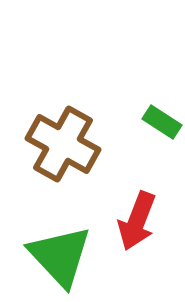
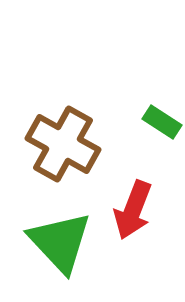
red arrow: moved 4 px left, 11 px up
green triangle: moved 14 px up
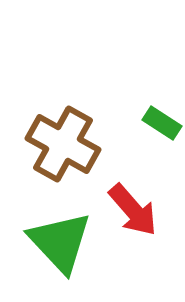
green rectangle: moved 1 px down
red arrow: rotated 62 degrees counterclockwise
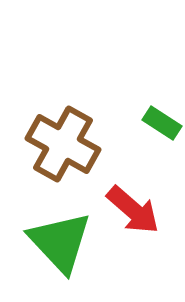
red arrow: rotated 8 degrees counterclockwise
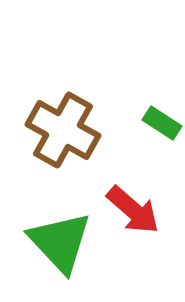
brown cross: moved 14 px up
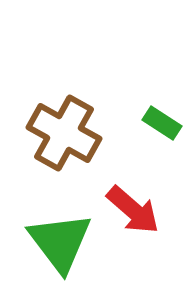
brown cross: moved 1 px right, 3 px down
green triangle: rotated 6 degrees clockwise
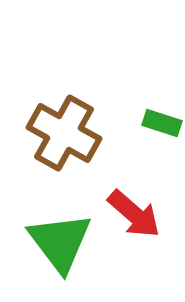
green rectangle: rotated 15 degrees counterclockwise
red arrow: moved 1 px right, 4 px down
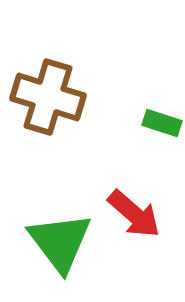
brown cross: moved 16 px left, 36 px up; rotated 12 degrees counterclockwise
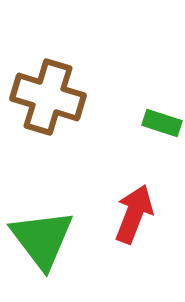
red arrow: rotated 110 degrees counterclockwise
green triangle: moved 18 px left, 3 px up
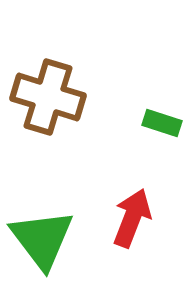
red arrow: moved 2 px left, 4 px down
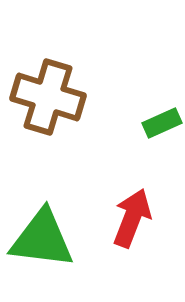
green rectangle: rotated 42 degrees counterclockwise
green triangle: rotated 46 degrees counterclockwise
